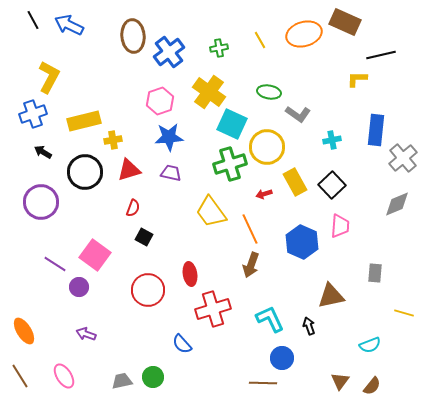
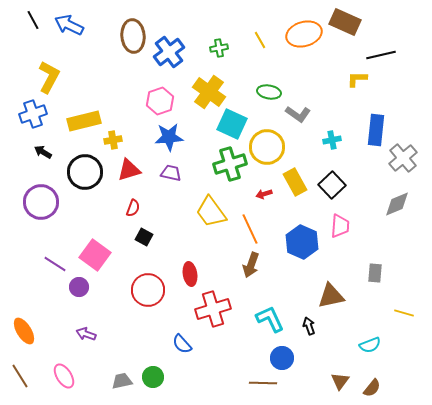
brown semicircle at (372, 386): moved 2 px down
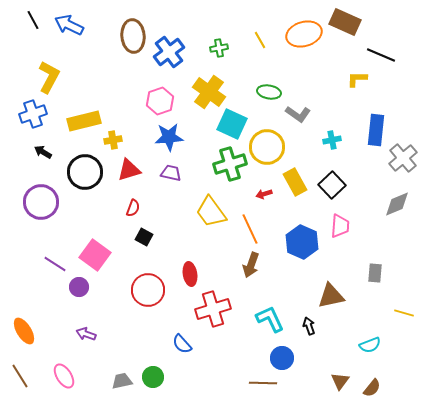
black line at (381, 55): rotated 36 degrees clockwise
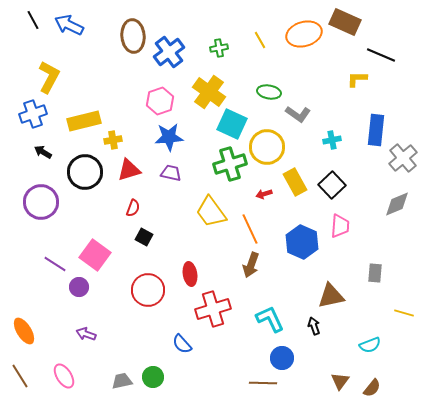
black arrow at (309, 326): moved 5 px right
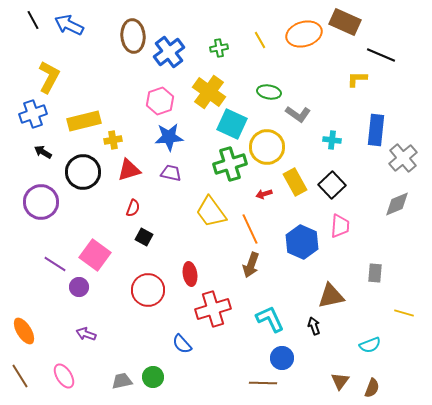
cyan cross at (332, 140): rotated 18 degrees clockwise
black circle at (85, 172): moved 2 px left
brown semicircle at (372, 388): rotated 18 degrees counterclockwise
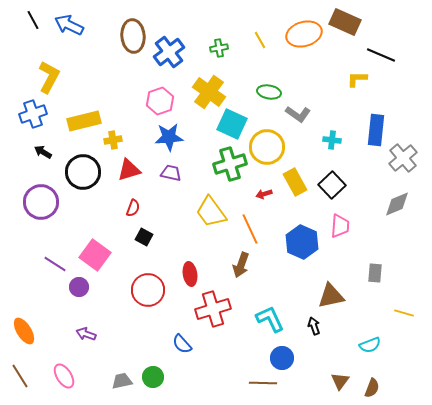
brown arrow at (251, 265): moved 10 px left
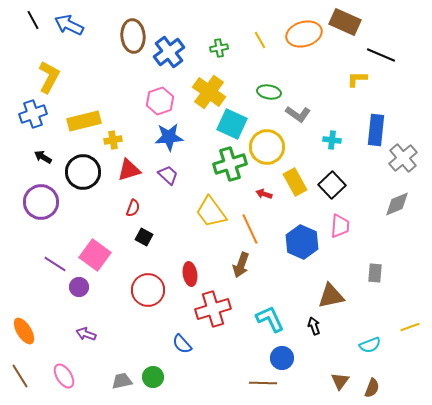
black arrow at (43, 152): moved 5 px down
purple trapezoid at (171, 173): moved 3 px left, 2 px down; rotated 30 degrees clockwise
red arrow at (264, 194): rotated 35 degrees clockwise
yellow line at (404, 313): moved 6 px right, 14 px down; rotated 36 degrees counterclockwise
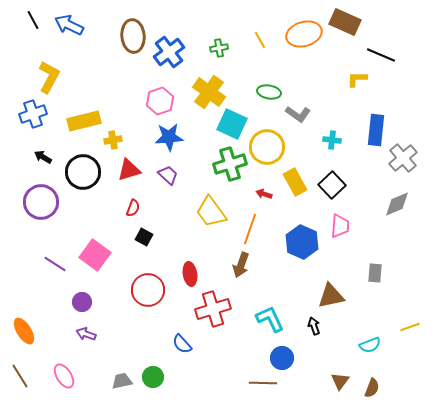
orange line at (250, 229): rotated 44 degrees clockwise
purple circle at (79, 287): moved 3 px right, 15 px down
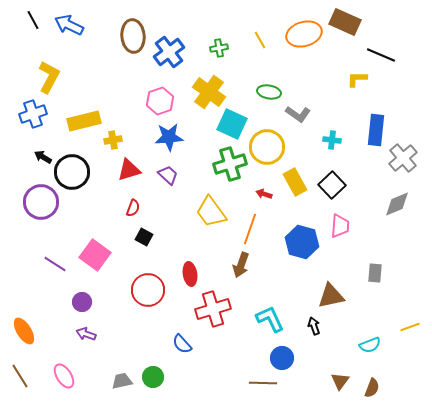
black circle at (83, 172): moved 11 px left
blue hexagon at (302, 242): rotated 8 degrees counterclockwise
